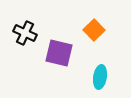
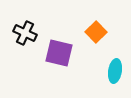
orange square: moved 2 px right, 2 px down
cyan ellipse: moved 15 px right, 6 px up
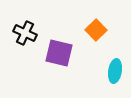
orange square: moved 2 px up
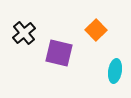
black cross: moved 1 px left; rotated 25 degrees clockwise
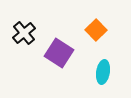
purple square: rotated 20 degrees clockwise
cyan ellipse: moved 12 px left, 1 px down
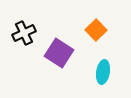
black cross: rotated 15 degrees clockwise
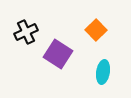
black cross: moved 2 px right, 1 px up
purple square: moved 1 px left, 1 px down
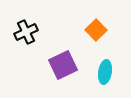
purple square: moved 5 px right, 11 px down; rotated 32 degrees clockwise
cyan ellipse: moved 2 px right
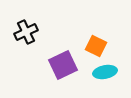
orange square: moved 16 px down; rotated 20 degrees counterclockwise
cyan ellipse: rotated 70 degrees clockwise
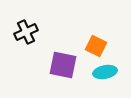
purple square: rotated 36 degrees clockwise
